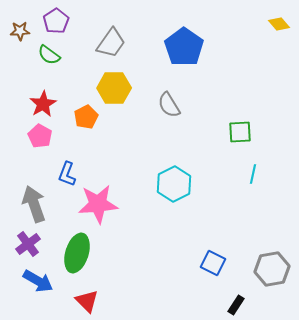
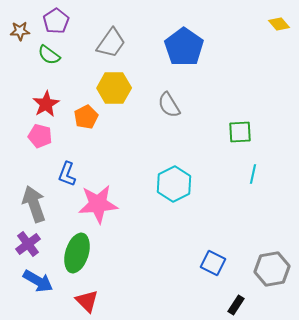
red star: moved 3 px right
pink pentagon: rotated 15 degrees counterclockwise
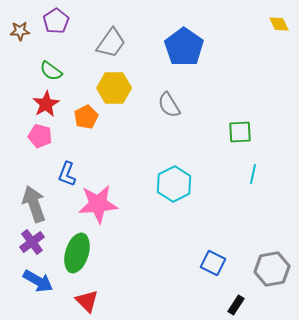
yellow diamond: rotated 15 degrees clockwise
green semicircle: moved 2 px right, 16 px down
purple cross: moved 4 px right, 2 px up
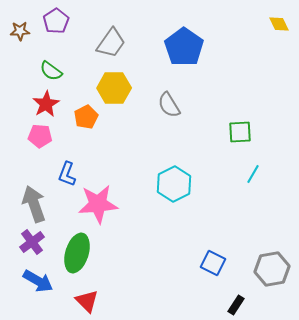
pink pentagon: rotated 10 degrees counterclockwise
cyan line: rotated 18 degrees clockwise
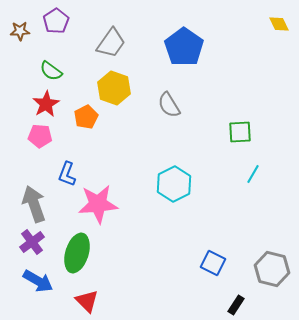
yellow hexagon: rotated 20 degrees clockwise
gray hexagon: rotated 24 degrees clockwise
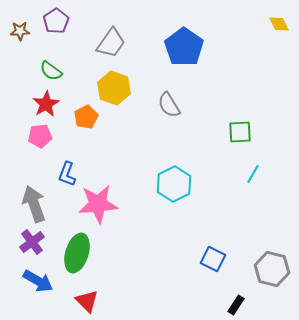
pink pentagon: rotated 10 degrees counterclockwise
blue square: moved 4 px up
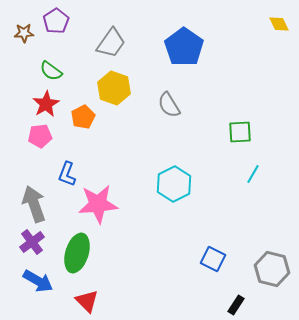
brown star: moved 4 px right, 2 px down
orange pentagon: moved 3 px left
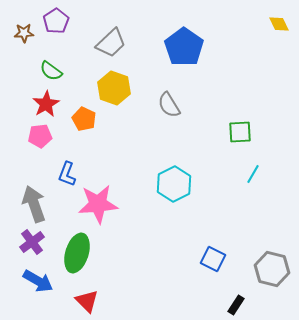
gray trapezoid: rotated 12 degrees clockwise
orange pentagon: moved 1 px right, 2 px down; rotated 20 degrees counterclockwise
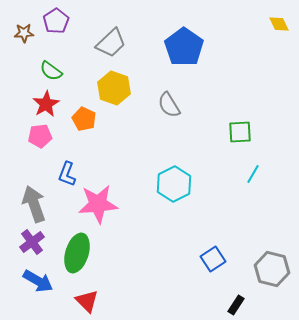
blue square: rotated 30 degrees clockwise
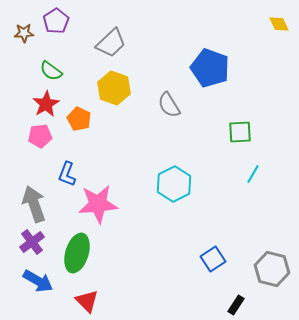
blue pentagon: moved 26 px right, 21 px down; rotated 15 degrees counterclockwise
orange pentagon: moved 5 px left
